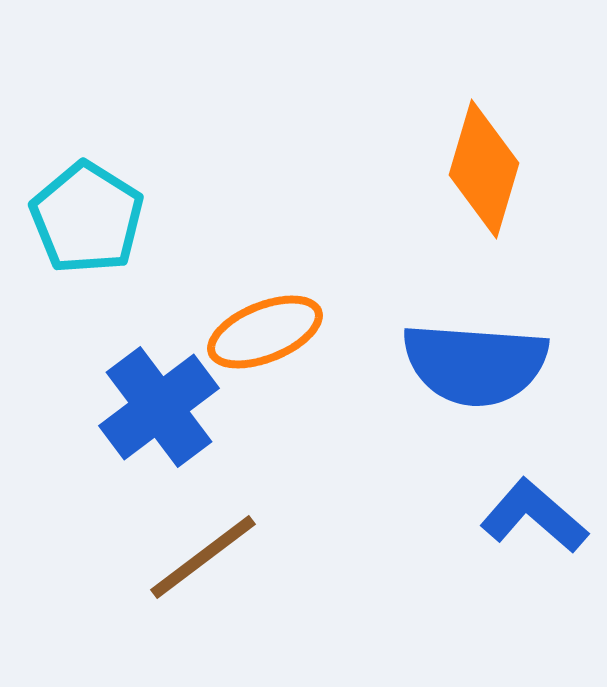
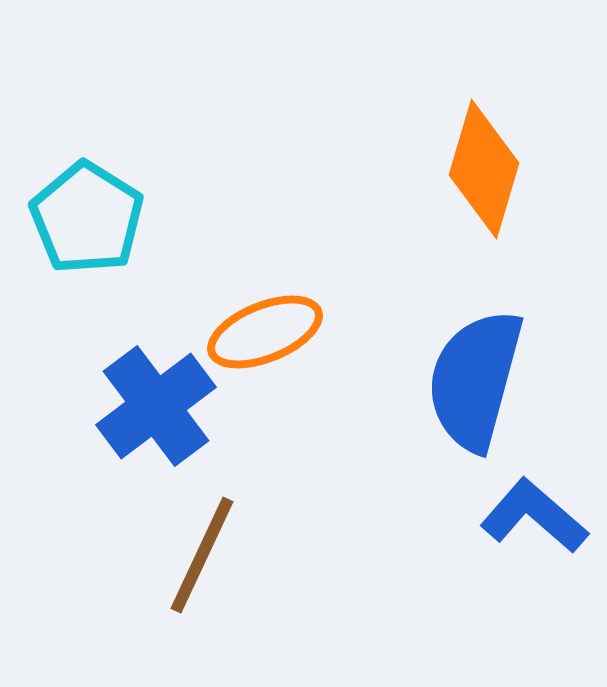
blue semicircle: moved 16 px down; rotated 101 degrees clockwise
blue cross: moved 3 px left, 1 px up
brown line: moved 1 px left, 2 px up; rotated 28 degrees counterclockwise
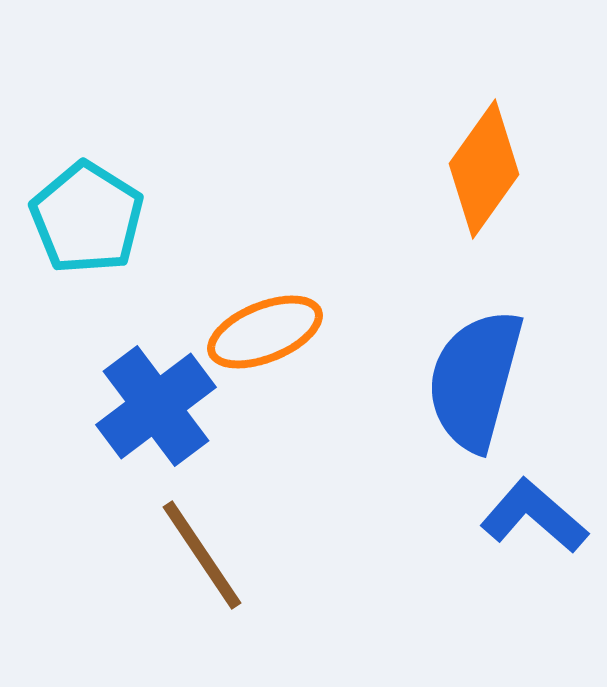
orange diamond: rotated 19 degrees clockwise
brown line: rotated 59 degrees counterclockwise
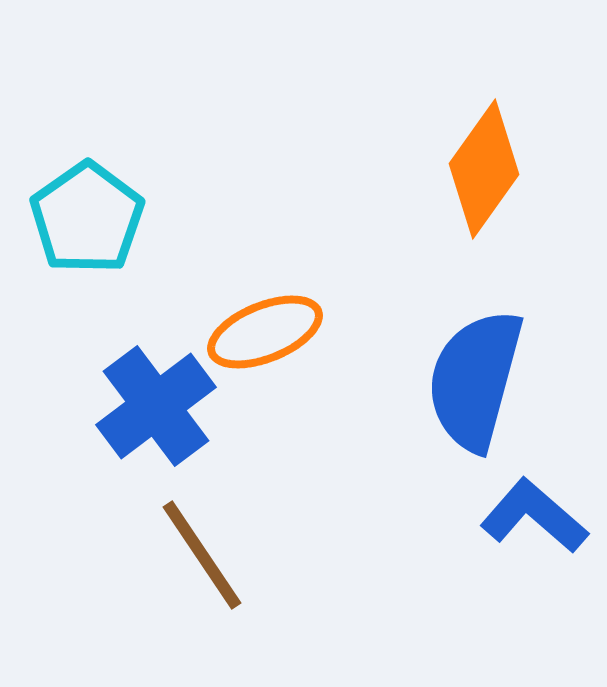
cyan pentagon: rotated 5 degrees clockwise
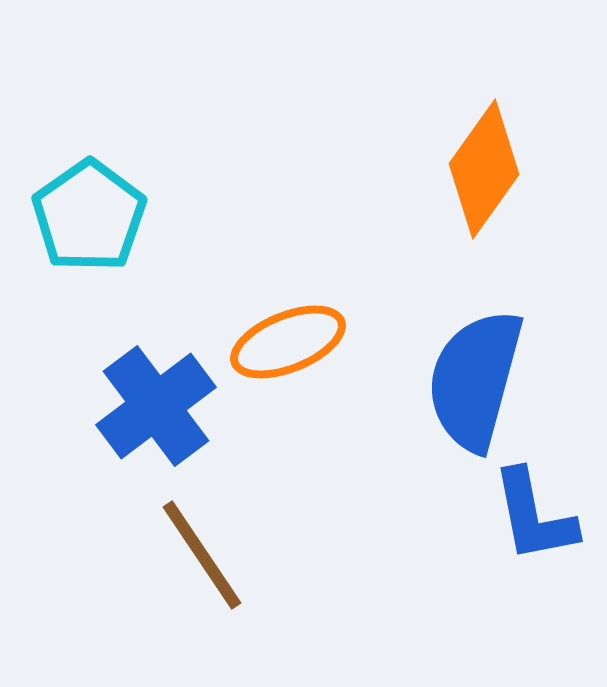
cyan pentagon: moved 2 px right, 2 px up
orange ellipse: moved 23 px right, 10 px down
blue L-shape: rotated 142 degrees counterclockwise
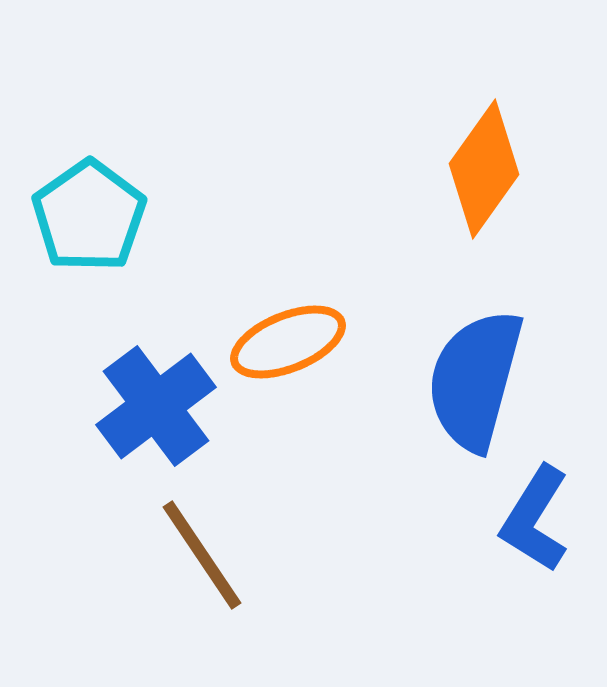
blue L-shape: moved 1 px right, 3 px down; rotated 43 degrees clockwise
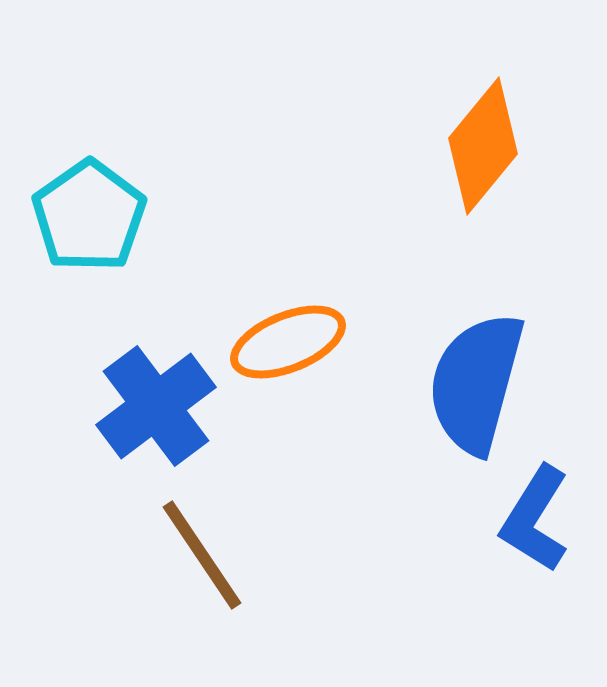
orange diamond: moved 1 px left, 23 px up; rotated 4 degrees clockwise
blue semicircle: moved 1 px right, 3 px down
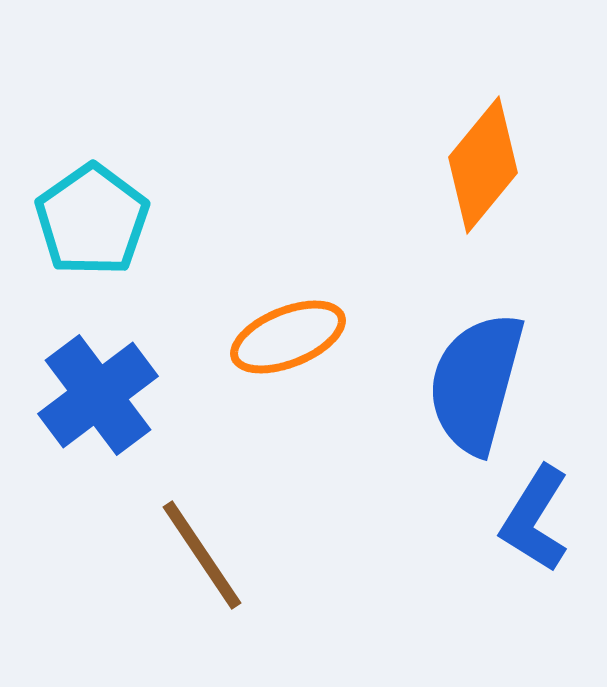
orange diamond: moved 19 px down
cyan pentagon: moved 3 px right, 4 px down
orange ellipse: moved 5 px up
blue cross: moved 58 px left, 11 px up
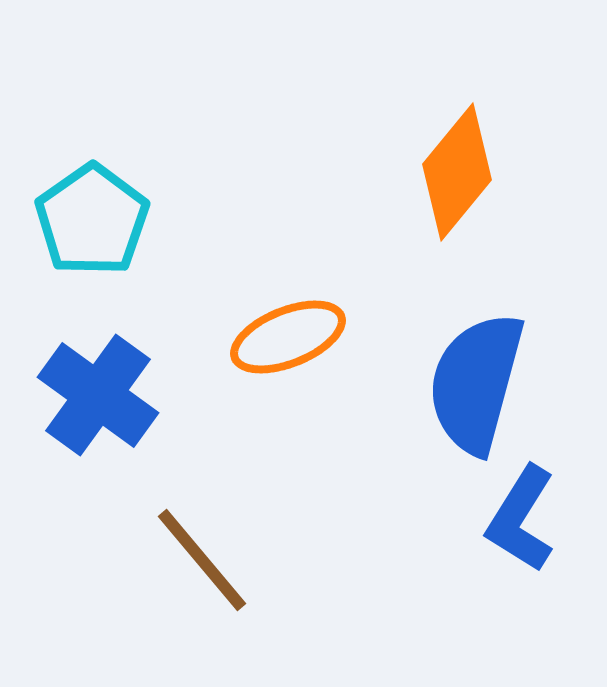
orange diamond: moved 26 px left, 7 px down
blue cross: rotated 17 degrees counterclockwise
blue L-shape: moved 14 px left
brown line: moved 5 px down; rotated 6 degrees counterclockwise
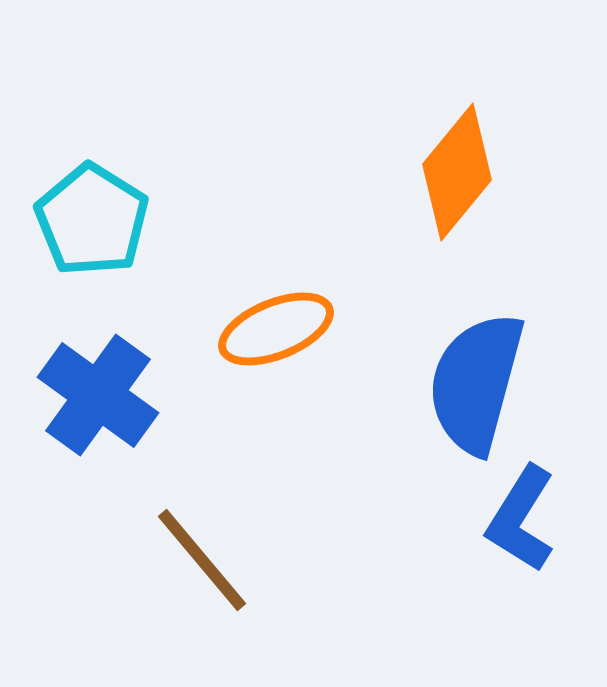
cyan pentagon: rotated 5 degrees counterclockwise
orange ellipse: moved 12 px left, 8 px up
